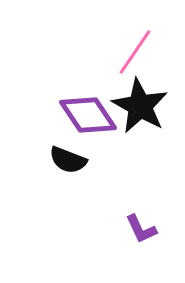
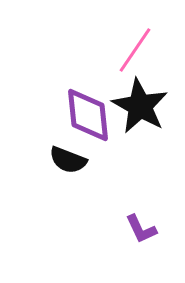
pink line: moved 2 px up
purple diamond: rotated 28 degrees clockwise
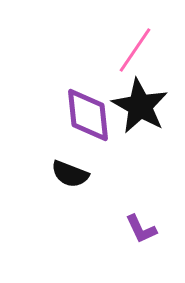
black semicircle: moved 2 px right, 14 px down
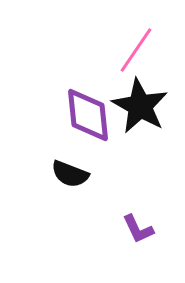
pink line: moved 1 px right
purple L-shape: moved 3 px left
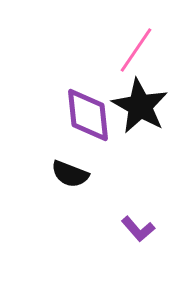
purple L-shape: rotated 16 degrees counterclockwise
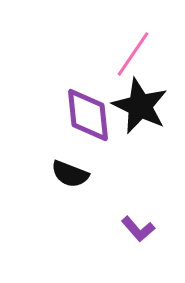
pink line: moved 3 px left, 4 px down
black star: rotated 4 degrees counterclockwise
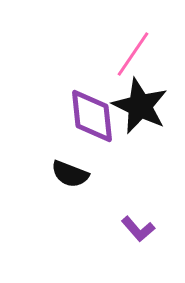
purple diamond: moved 4 px right, 1 px down
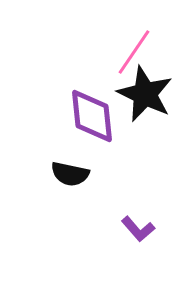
pink line: moved 1 px right, 2 px up
black star: moved 5 px right, 12 px up
black semicircle: rotated 9 degrees counterclockwise
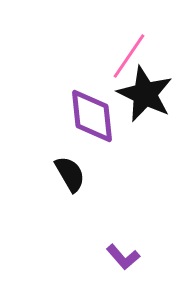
pink line: moved 5 px left, 4 px down
black semicircle: rotated 132 degrees counterclockwise
purple L-shape: moved 15 px left, 28 px down
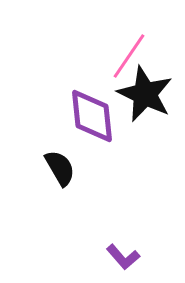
black semicircle: moved 10 px left, 6 px up
